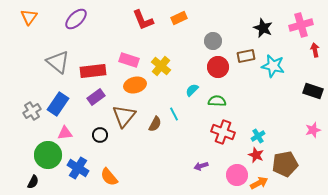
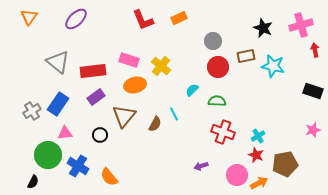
blue cross: moved 2 px up
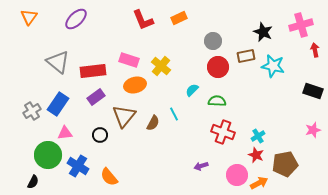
black star: moved 4 px down
brown semicircle: moved 2 px left, 1 px up
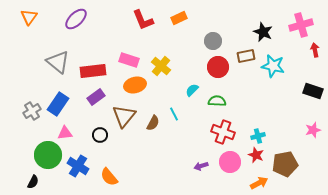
cyan cross: rotated 16 degrees clockwise
pink circle: moved 7 px left, 13 px up
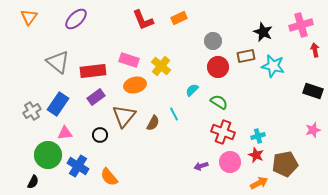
green semicircle: moved 2 px right, 1 px down; rotated 30 degrees clockwise
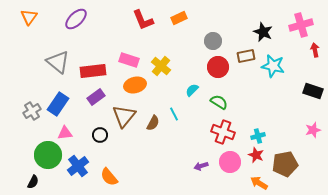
blue cross: rotated 20 degrees clockwise
orange arrow: rotated 120 degrees counterclockwise
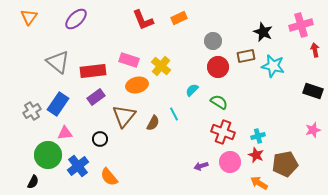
orange ellipse: moved 2 px right
black circle: moved 4 px down
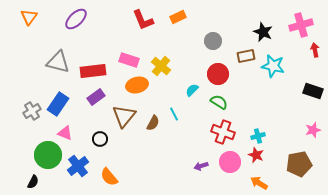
orange rectangle: moved 1 px left, 1 px up
gray triangle: rotated 25 degrees counterclockwise
red circle: moved 7 px down
pink triangle: rotated 28 degrees clockwise
brown pentagon: moved 14 px right
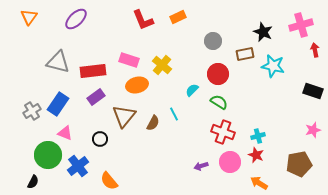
brown rectangle: moved 1 px left, 2 px up
yellow cross: moved 1 px right, 1 px up
orange semicircle: moved 4 px down
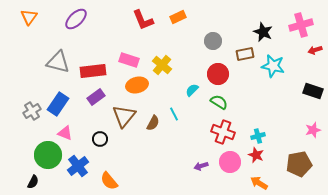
red arrow: rotated 96 degrees counterclockwise
